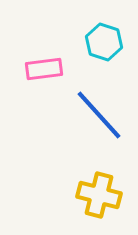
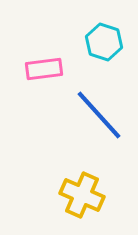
yellow cross: moved 17 px left; rotated 9 degrees clockwise
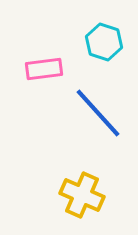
blue line: moved 1 px left, 2 px up
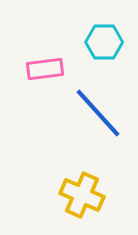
cyan hexagon: rotated 18 degrees counterclockwise
pink rectangle: moved 1 px right
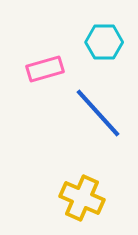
pink rectangle: rotated 9 degrees counterclockwise
yellow cross: moved 3 px down
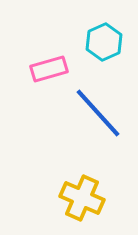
cyan hexagon: rotated 24 degrees counterclockwise
pink rectangle: moved 4 px right
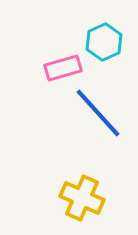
pink rectangle: moved 14 px right, 1 px up
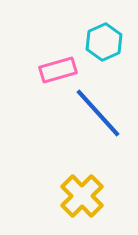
pink rectangle: moved 5 px left, 2 px down
yellow cross: moved 2 px up; rotated 21 degrees clockwise
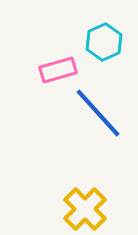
yellow cross: moved 3 px right, 13 px down
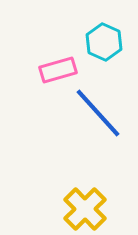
cyan hexagon: rotated 12 degrees counterclockwise
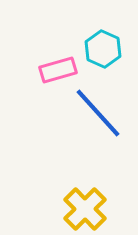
cyan hexagon: moved 1 px left, 7 px down
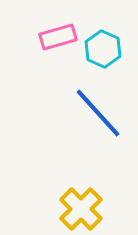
pink rectangle: moved 33 px up
yellow cross: moved 4 px left
